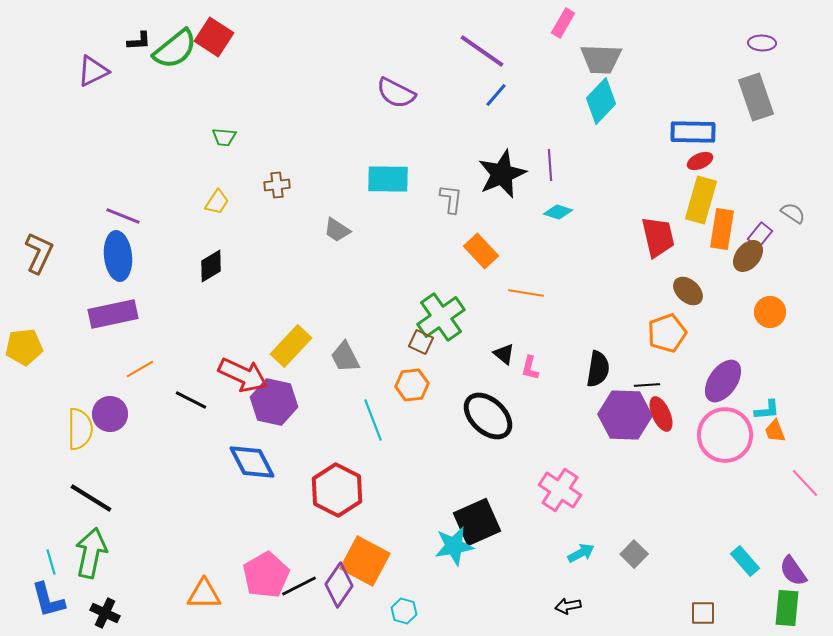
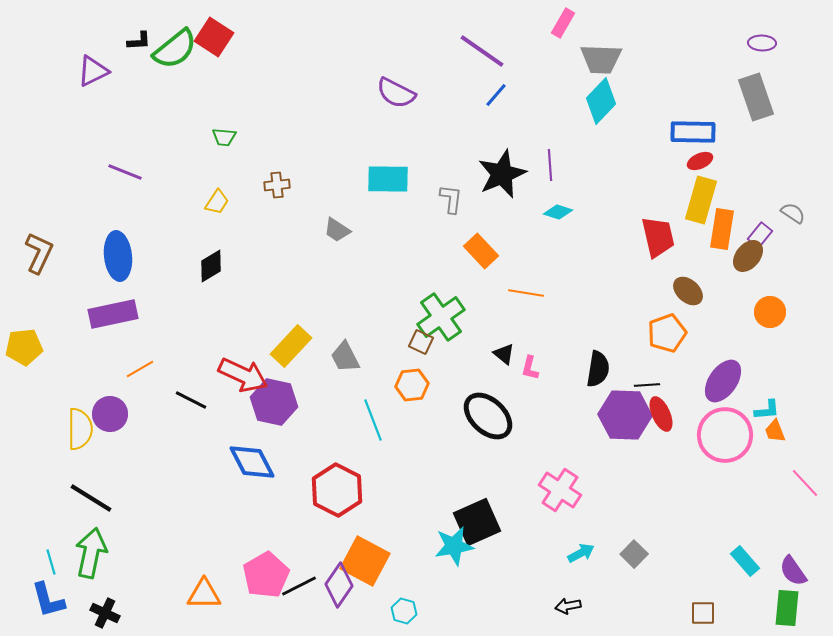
purple line at (123, 216): moved 2 px right, 44 px up
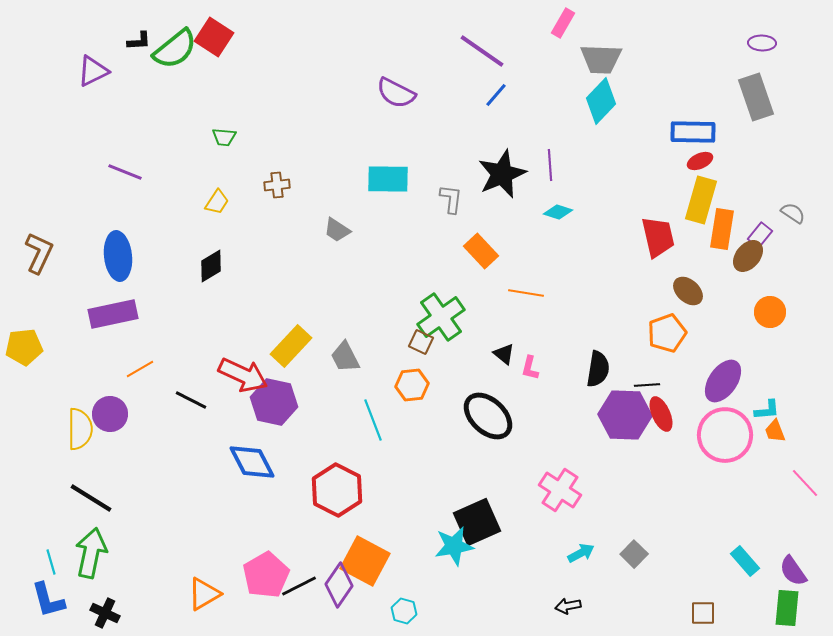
orange triangle at (204, 594): rotated 30 degrees counterclockwise
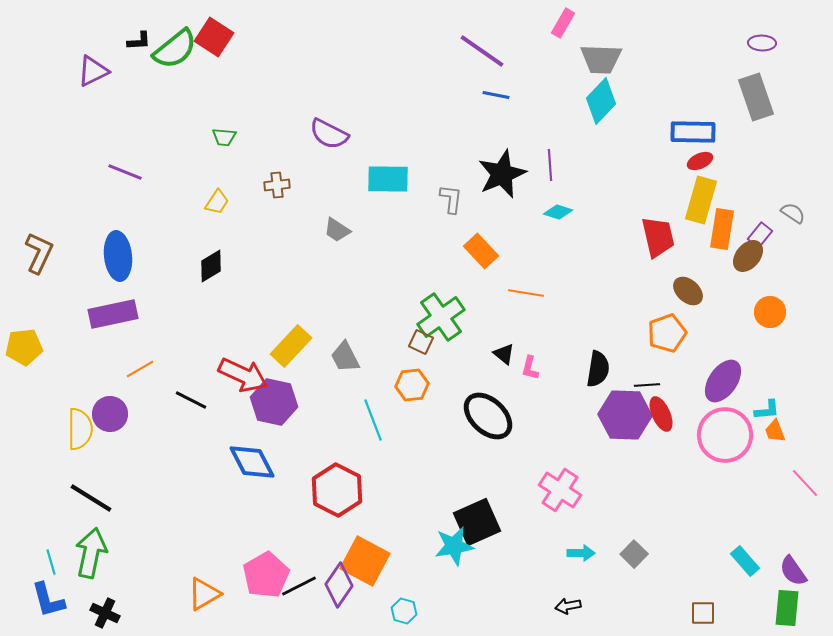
purple semicircle at (396, 93): moved 67 px left, 41 px down
blue line at (496, 95): rotated 60 degrees clockwise
cyan arrow at (581, 553): rotated 28 degrees clockwise
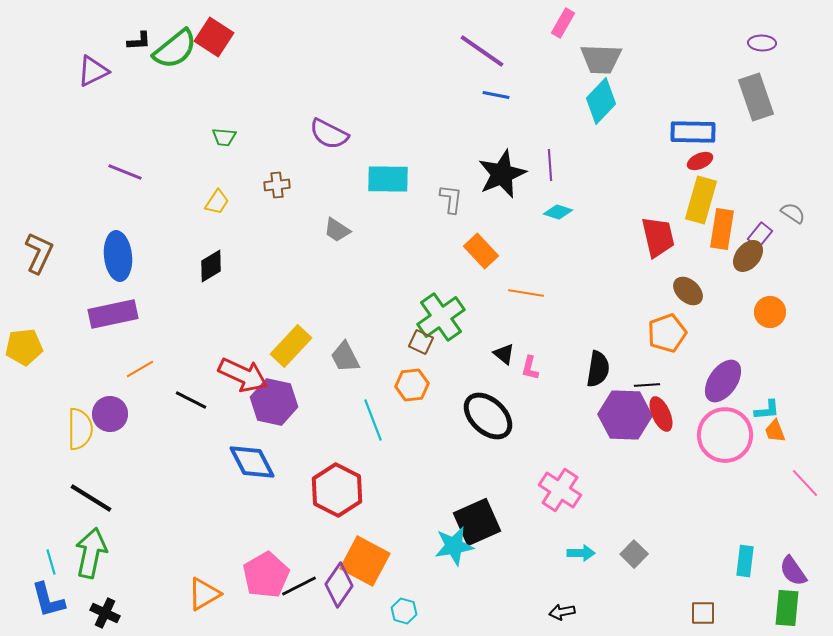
cyan rectangle at (745, 561): rotated 48 degrees clockwise
black arrow at (568, 606): moved 6 px left, 6 px down
